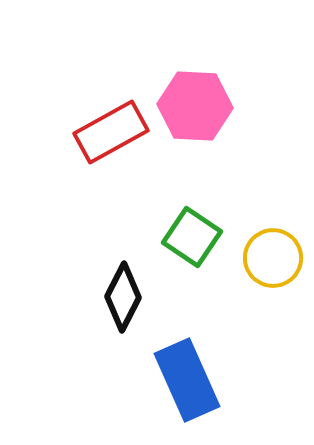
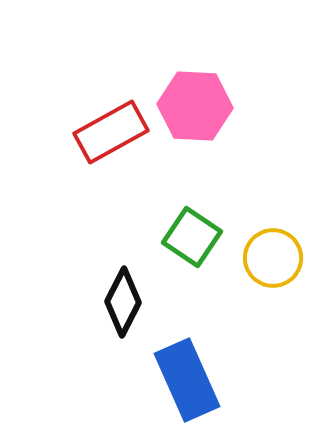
black diamond: moved 5 px down
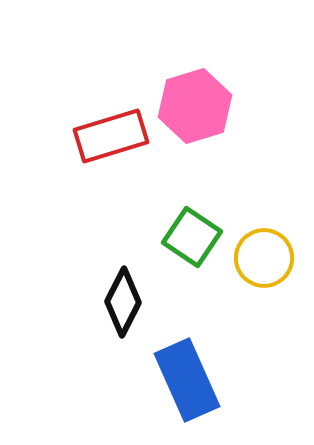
pink hexagon: rotated 20 degrees counterclockwise
red rectangle: moved 4 px down; rotated 12 degrees clockwise
yellow circle: moved 9 px left
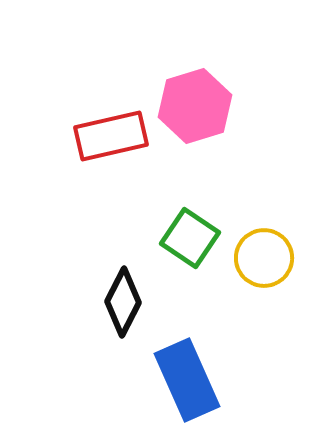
red rectangle: rotated 4 degrees clockwise
green square: moved 2 px left, 1 px down
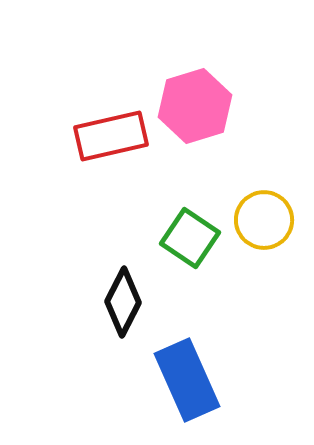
yellow circle: moved 38 px up
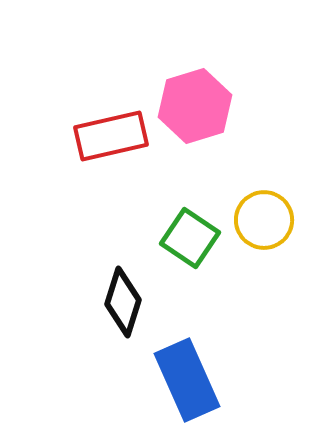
black diamond: rotated 10 degrees counterclockwise
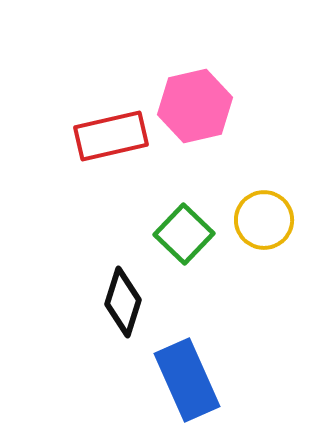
pink hexagon: rotated 4 degrees clockwise
green square: moved 6 px left, 4 px up; rotated 10 degrees clockwise
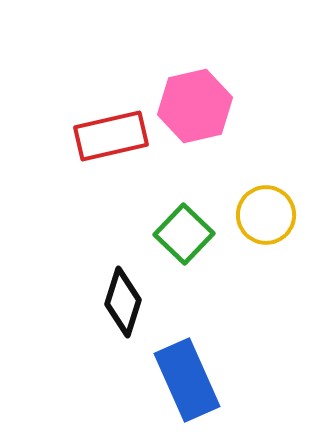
yellow circle: moved 2 px right, 5 px up
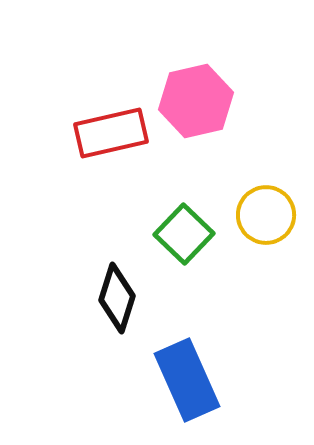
pink hexagon: moved 1 px right, 5 px up
red rectangle: moved 3 px up
black diamond: moved 6 px left, 4 px up
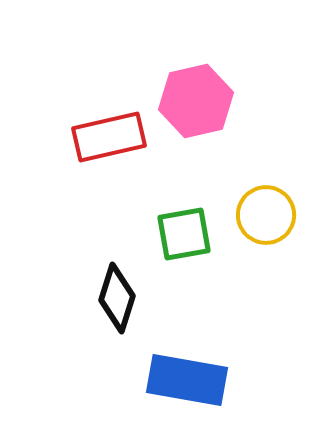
red rectangle: moved 2 px left, 4 px down
green square: rotated 36 degrees clockwise
blue rectangle: rotated 56 degrees counterclockwise
